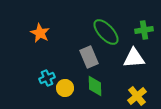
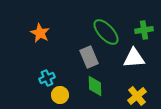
yellow circle: moved 5 px left, 7 px down
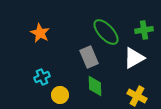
white triangle: rotated 25 degrees counterclockwise
cyan cross: moved 5 px left, 1 px up
yellow cross: rotated 24 degrees counterclockwise
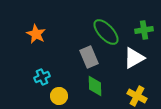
orange star: moved 4 px left, 1 px down
yellow circle: moved 1 px left, 1 px down
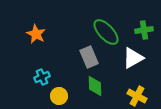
white triangle: moved 1 px left
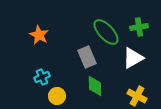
green cross: moved 5 px left, 3 px up
orange star: moved 3 px right, 1 px down
gray rectangle: moved 2 px left
yellow circle: moved 2 px left
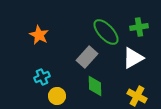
gray rectangle: rotated 65 degrees clockwise
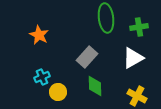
green ellipse: moved 14 px up; rotated 36 degrees clockwise
yellow circle: moved 1 px right, 4 px up
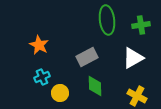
green ellipse: moved 1 px right, 2 px down
green cross: moved 2 px right, 2 px up
orange star: moved 10 px down
gray rectangle: rotated 20 degrees clockwise
yellow circle: moved 2 px right, 1 px down
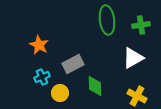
gray rectangle: moved 14 px left, 7 px down
